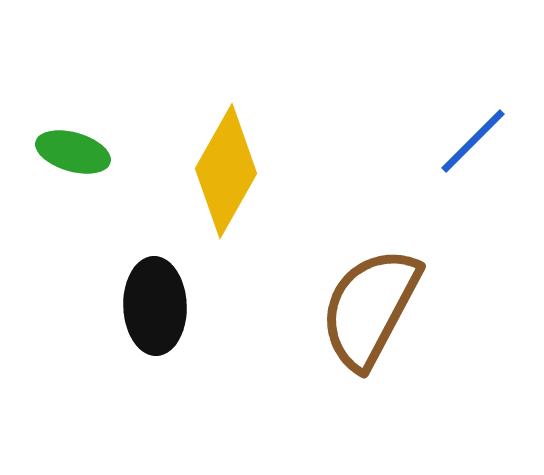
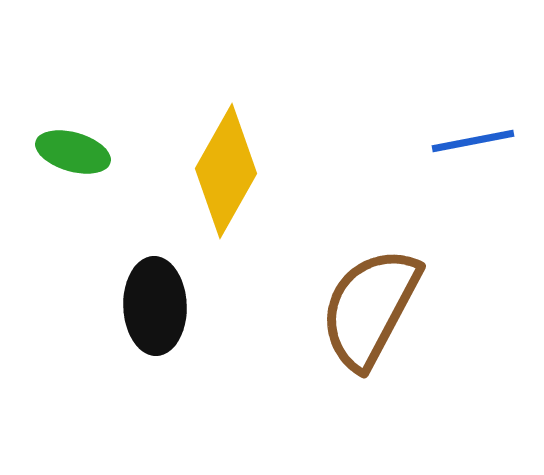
blue line: rotated 34 degrees clockwise
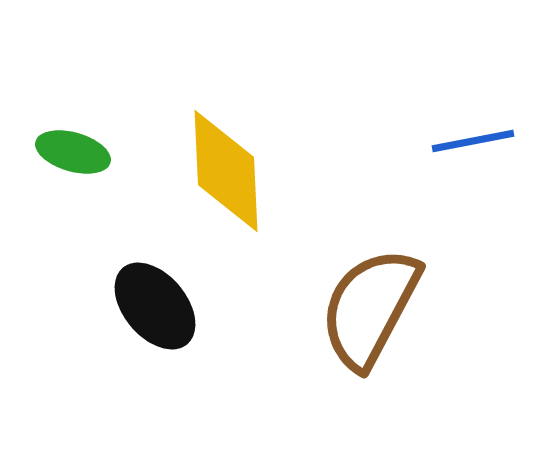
yellow diamond: rotated 32 degrees counterclockwise
black ellipse: rotated 38 degrees counterclockwise
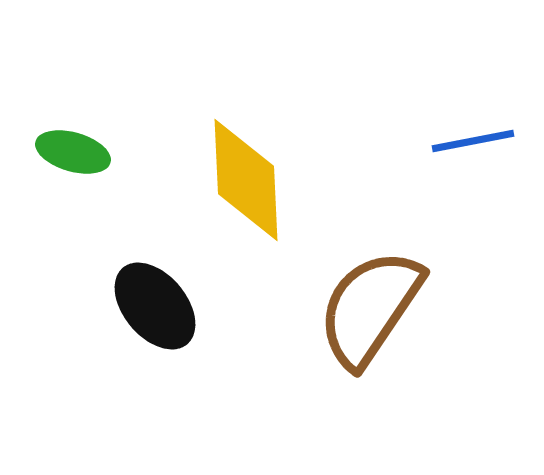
yellow diamond: moved 20 px right, 9 px down
brown semicircle: rotated 6 degrees clockwise
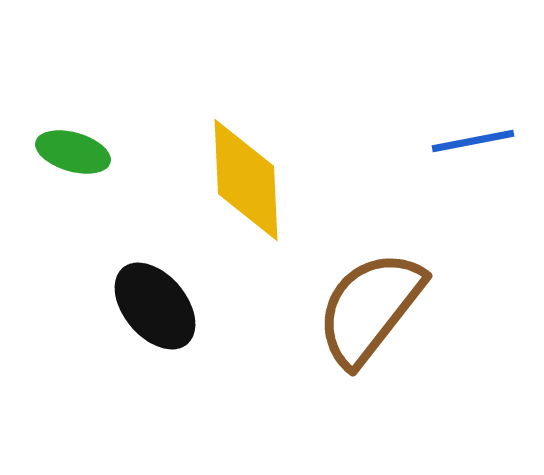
brown semicircle: rotated 4 degrees clockwise
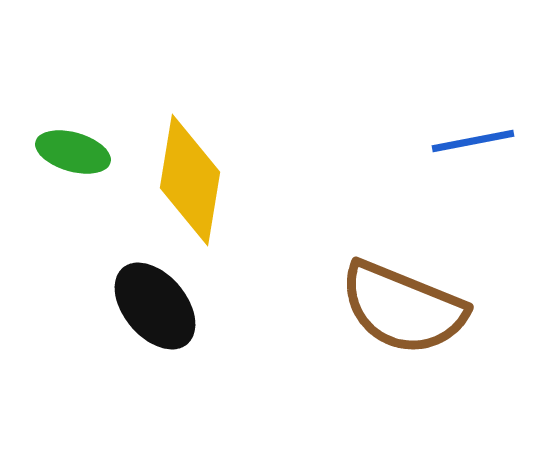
yellow diamond: moved 56 px left; rotated 12 degrees clockwise
brown semicircle: moved 33 px right; rotated 106 degrees counterclockwise
